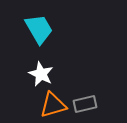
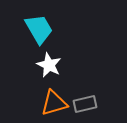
white star: moved 8 px right, 9 px up
orange triangle: moved 1 px right, 2 px up
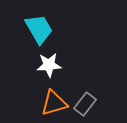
white star: rotated 30 degrees counterclockwise
gray rectangle: rotated 40 degrees counterclockwise
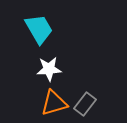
white star: moved 4 px down
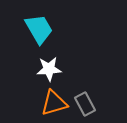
gray rectangle: rotated 65 degrees counterclockwise
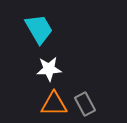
orange triangle: moved 1 px down; rotated 16 degrees clockwise
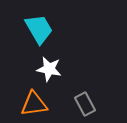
white star: rotated 15 degrees clockwise
orange triangle: moved 20 px left; rotated 8 degrees counterclockwise
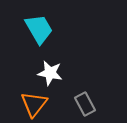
white star: moved 1 px right, 4 px down
orange triangle: rotated 44 degrees counterclockwise
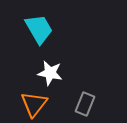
gray rectangle: rotated 50 degrees clockwise
